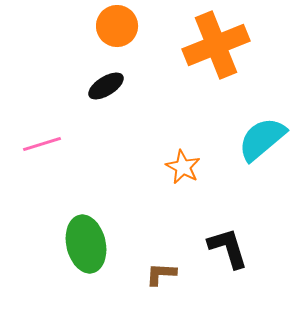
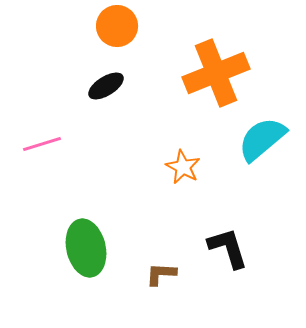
orange cross: moved 28 px down
green ellipse: moved 4 px down
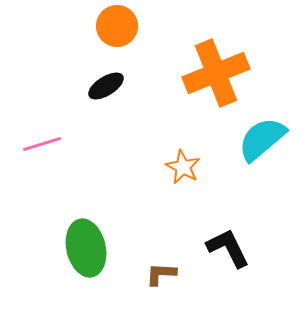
black L-shape: rotated 9 degrees counterclockwise
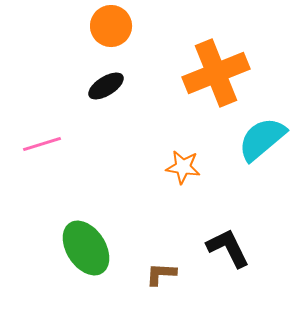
orange circle: moved 6 px left
orange star: rotated 20 degrees counterclockwise
green ellipse: rotated 20 degrees counterclockwise
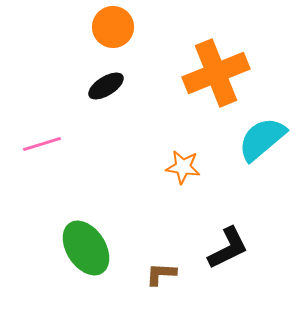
orange circle: moved 2 px right, 1 px down
black L-shape: rotated 90 degrees clockwise
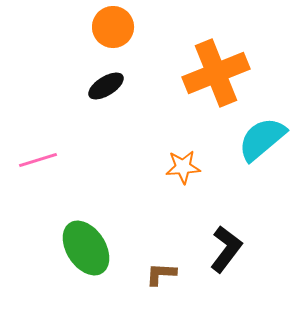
pink line: moved 4 px left, 16 px down
orange star: rotated 12 degrees counterclockwise
black L-shape: moved 2 px left, 1 px down; rotated 27 degrees counterclockwise
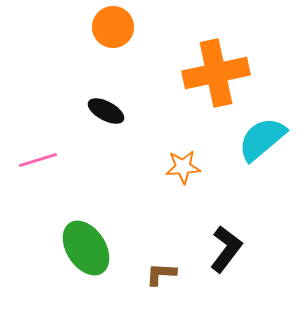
orange cross: rotated 10 degrees clockwise
black ellipse: moved 25 px down; rotated 60 degrees clockwise
